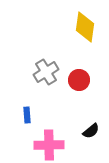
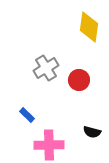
yellow diamond: moved 4 px right
gray cross: moved 4 px up
blue rectangle: rotated 42 degrees counterclockwise
black semicircle: moved 1 px right, 1 px down; rotated 54 degrees clockwise
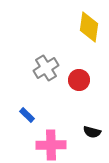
pink cross: moved 2 px right
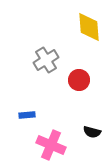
yellow diamond: rotated 12 degrees counterclockwise
gray cross: moved 8 px up
blue rectangle: rotated 49 degrees counterclockwise
pink cross: rotated 24 degrees clockwise
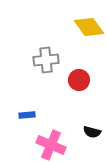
yellow diamond: rotated 32 degrees counterclockwise
gray cross: rotated 25 degrees clockwise
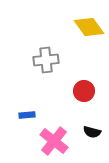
red circle: moved 5 px right, 11 px down
pink cross: moved 3 px right, 4 px up; rotated 16 degrees clockwise
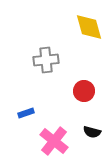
yellow diamond: rotated 20 degrees clockwise
blue rectangle: moved 1 px left, 2 px up; rotated 14 degrees counterclockwise
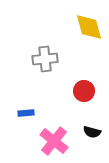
gray cross: moved 1 px left, 1 px up
blue rectangle: rotated 14 degrees clockwise
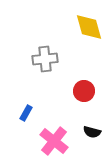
blue rectangle: rotated 56 degrees counterclockwise
